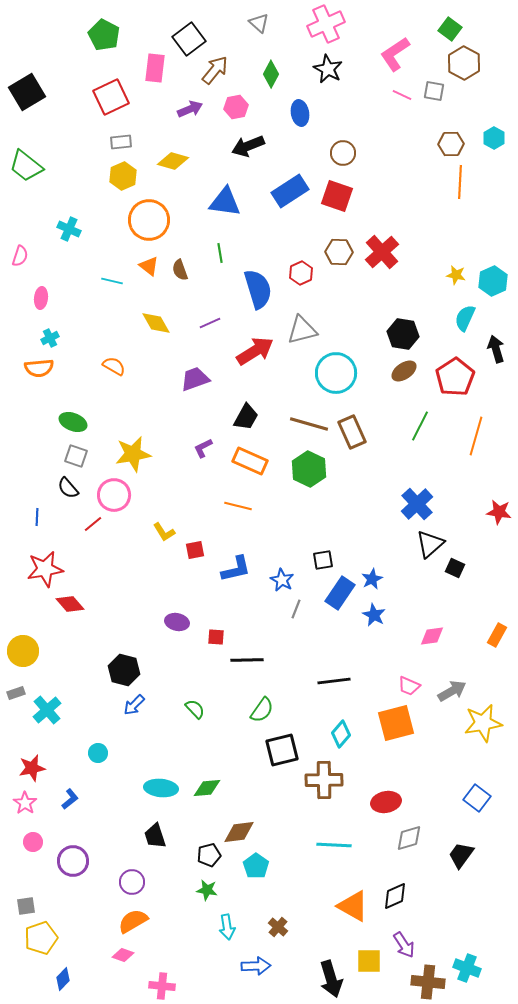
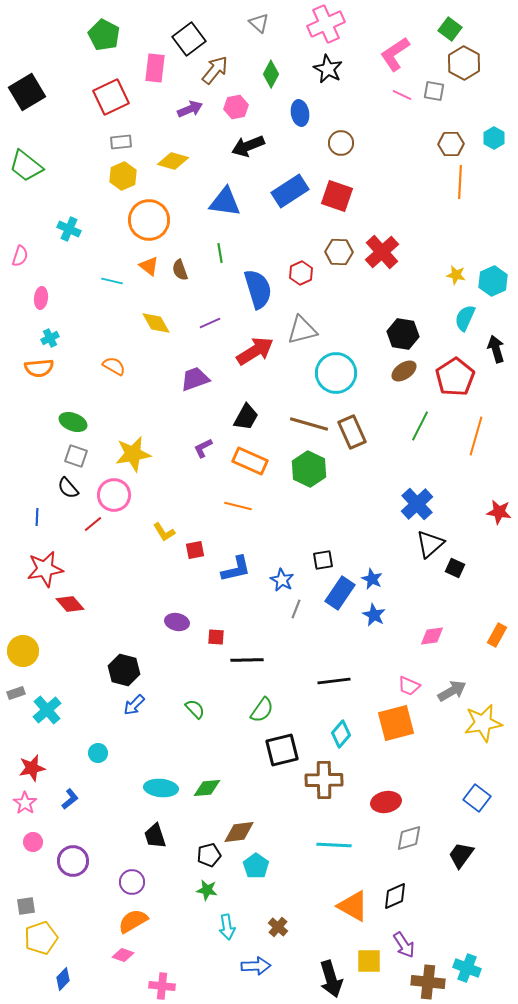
brown circle at (343, 153): moved 2 px left, 10 px up
blue star at (372, 579): rotated 20 degrees counterclockwise
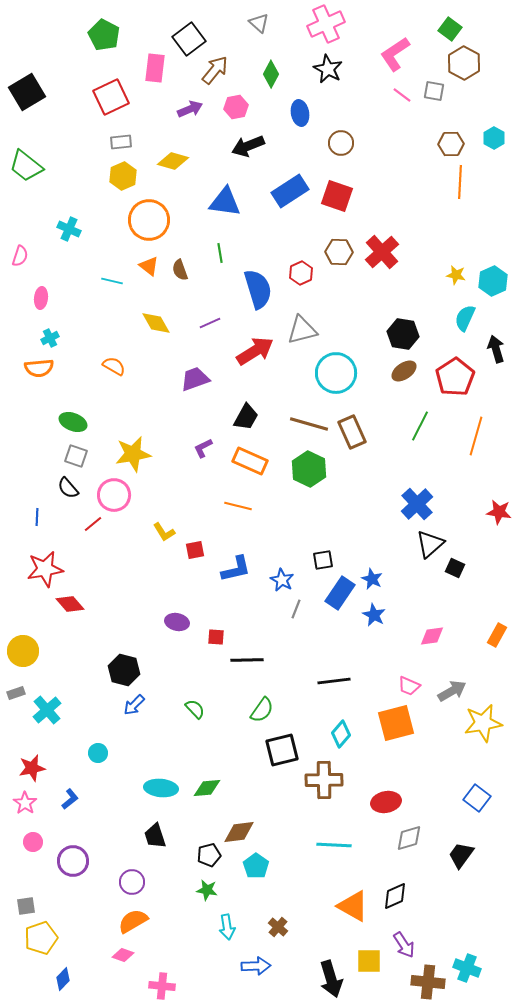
pink line at (402, 95): rotated 12 degrees clockwise
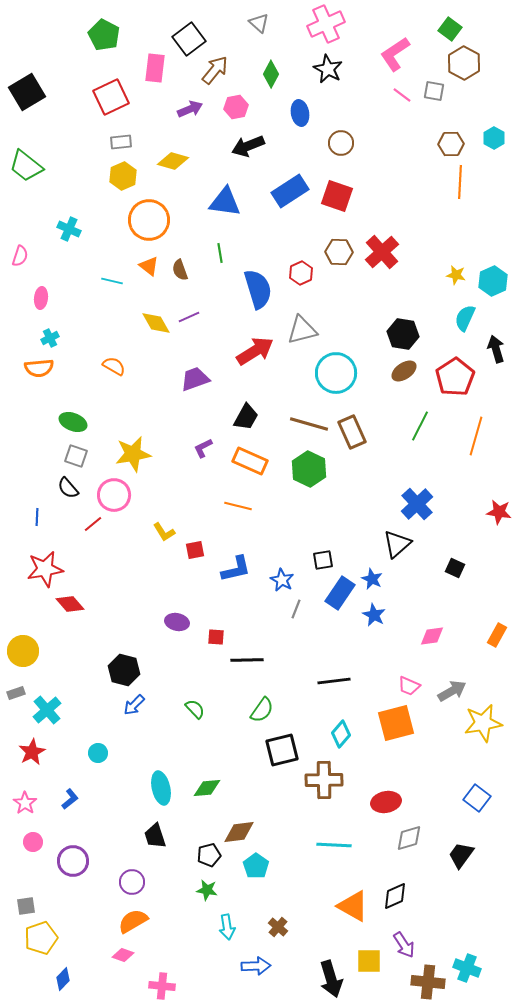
purple line at (210, 323): moved 21 px left, 6 px up
black triangle at (430, 544): moved 33 px left
red star at (32, 768): moved 16 px up; rotated 16 degrees counterclockwise
cyan ellipse at (161, 788): rotated 72 degrees clockwise
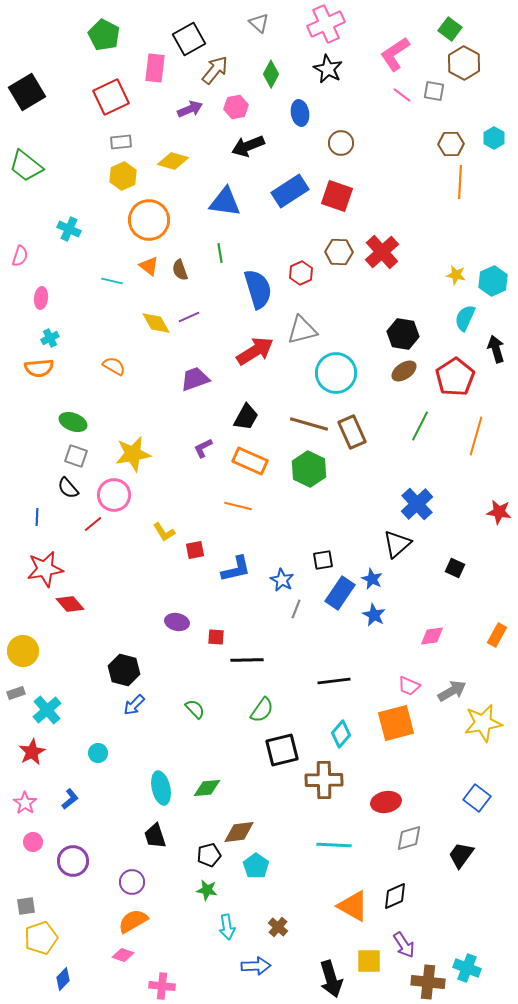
black square at (189, 39): rotated 8 degrees clockwise
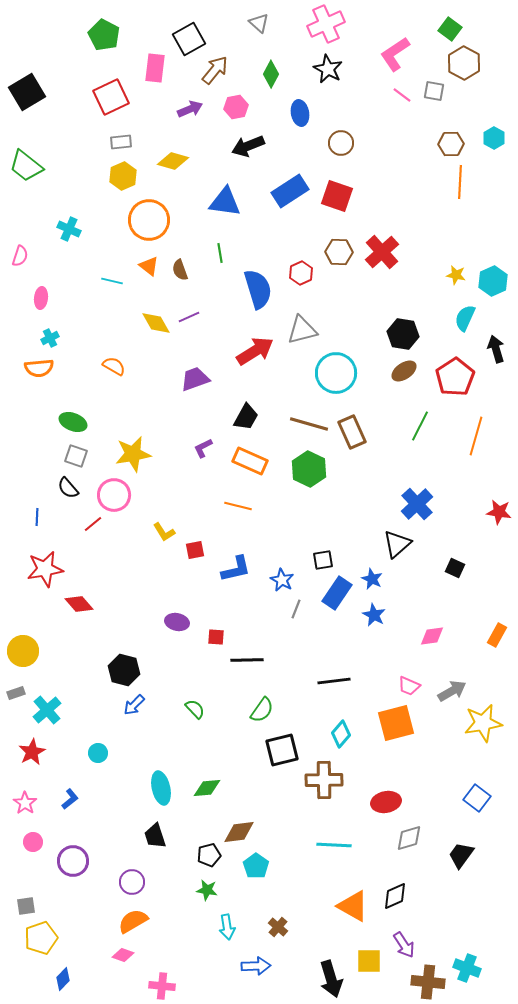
blue rectangle at (340, 593): moved 3 px left
red diamond at (70, 604): moved 9 px right
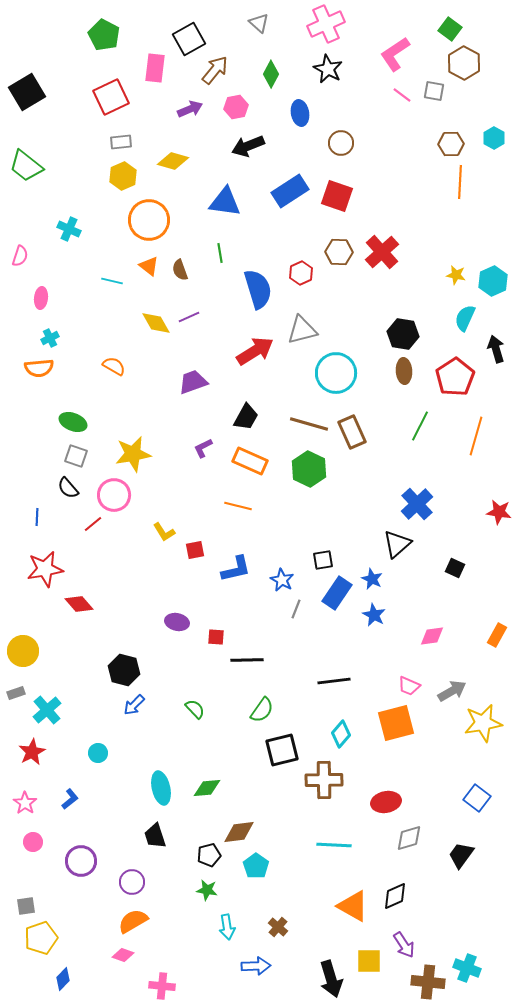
brown ellipse at (404, 371): rotated 60 degrees counterclockwise
purple trapezoid at (195, 379): moved 2 px left, 3 px down
purple circle at (73, 861): moved 8 px right
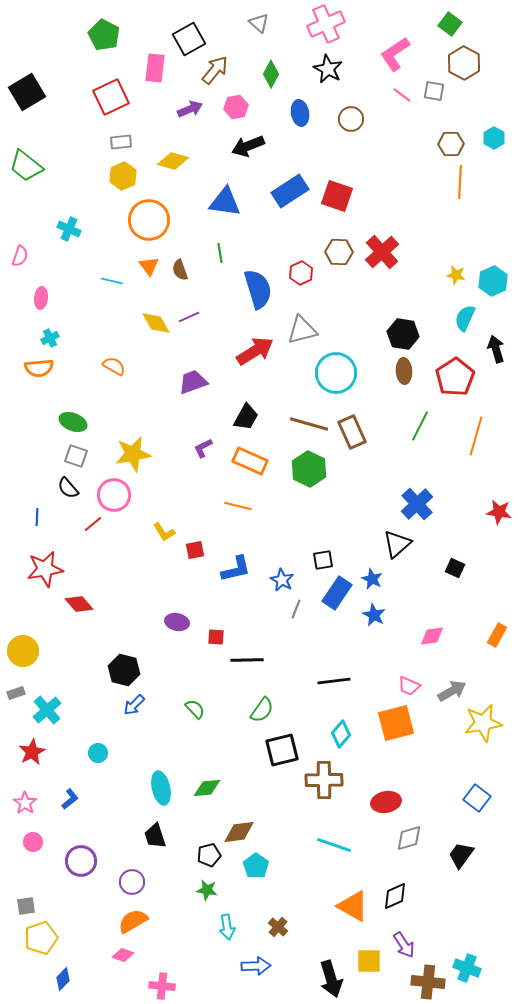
green square at (450, 29): moved 5 px up
brown circle at (341, 143): moved 10 px right, 24 px up
orange triangle at (149, 266): rotated 15 degrees clockwise
cyan line at (334, 845): rotated 16 degrees clockwise
